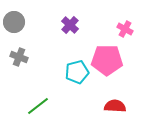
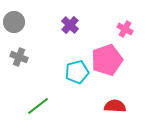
pink pentagon: rotated 20 degrees counterclockwise
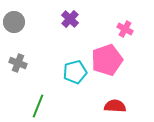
purple cross: moved 6 px up
gray cross: moved 1 px left, 6 px down
cyan pentagon: moved 2 px left
green line: rotated 30 degrees counterclockwise
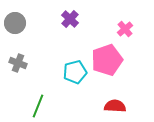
gray circle: moved 1 px right, 1 px down
pink cross: rotated 21 degrees clockwise
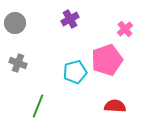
purple cross: rotated 18 degrees clockwise
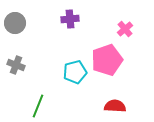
purple cross: rotated 24 degrees clockwise
gray cross: moved 2 px left, 2 px down
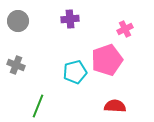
gray circle: moved 3 px right, 2 px up
pink cross: rotated 14 degrees clockwise
